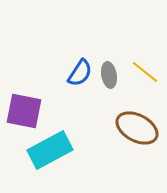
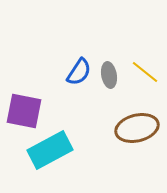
blue semicircle: moved 1 px left, 1 px up
brown ellipse: rotated 42 degrees counterclockwise
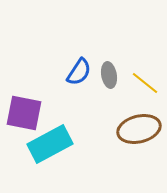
yellow line: moved 11 px down
purple square: moved 2 px down
brown ellipse: moved 2 px right, 1 px down
cyan rectangle: moved 6 px up
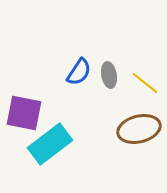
cyan rectangle: rotated 9 degrees counterclockwise
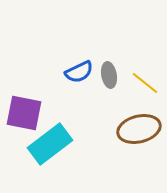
blue semicircle: rotated 32 degrees clockwise
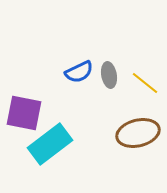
brown ellipse: moved 1 px left, 4 px down
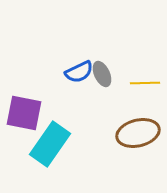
gray ellipse: moved 7 px left, 1 px up; rotated 15 degrees counterclockwise
yellow line: rotated 40 degrees counterclockwise
cyan rectangle: rotated 18 degrees counterclockwise
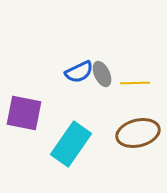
yellow line: moved 10 px left
cyan rectangle: moved 21 px right
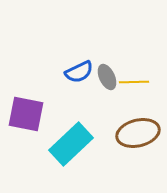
gray ellipse: moved 5 px right, 3 px down
yellow line: moved 1 px left, 1 px up
purple square: moved 2 px right, 1 px down
cyan rectangle: rotated 12 degrees clockwise
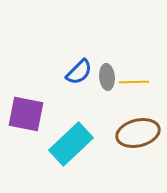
blue semicircle: rotated 20 degrees counterclockwise
gray ellipse: rotated 20 degrees clockwise
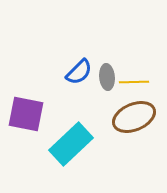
brown ellipse: moved 4 px left, 16 px up; rotated 9 degrees counterclockwise
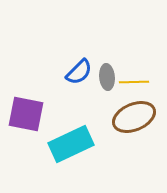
cyan rectangle: rotated 18 degrees clockwise
